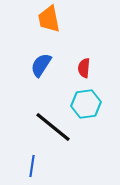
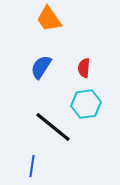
orange trapezoid: rotated 24 degrees counterclockwise
blue semicircle: moved 2 px down
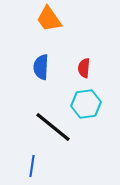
blue semicircle: rotated 30 degrees counterclockwise
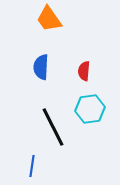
red semicircle: moved 3 px down
cyan hexagon: moved 4 px right, 5 px down
black line: rotated 24 degrees clockwise
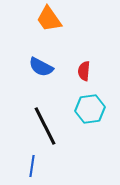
blue semicircle: rotated 65 degrees counterclockwise
black line: moved 8 px left, 1 px up
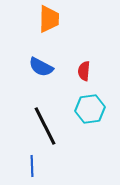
orange trapezoid: rotated 144 degrees counterclockwise
blue line: rotated 10 degrees counterclockwise
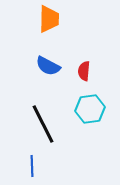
blue semicircle: moved 7 px right, 1 px up
black line: moved 2 px left, 2 px up
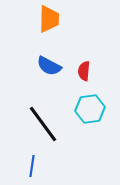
blue semicircle: moved 1 px right
black line: rotated 9 degrees counterclockwise
blue line: rotated 10 degrees clockwise
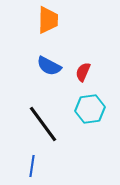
orange trapezoid: moved 1 px left, 1 px down
red semicircle: moved 1 px left, 1 px down; rotated 18 degrees clockwise
